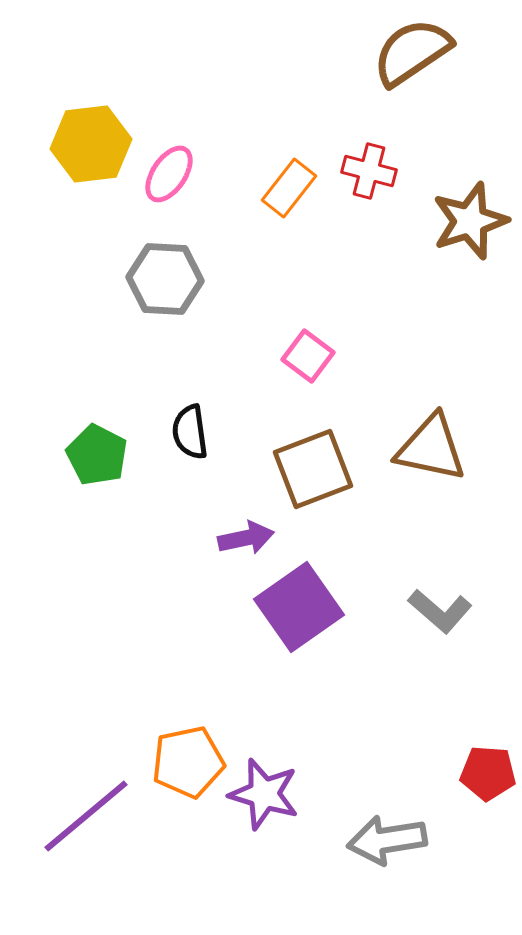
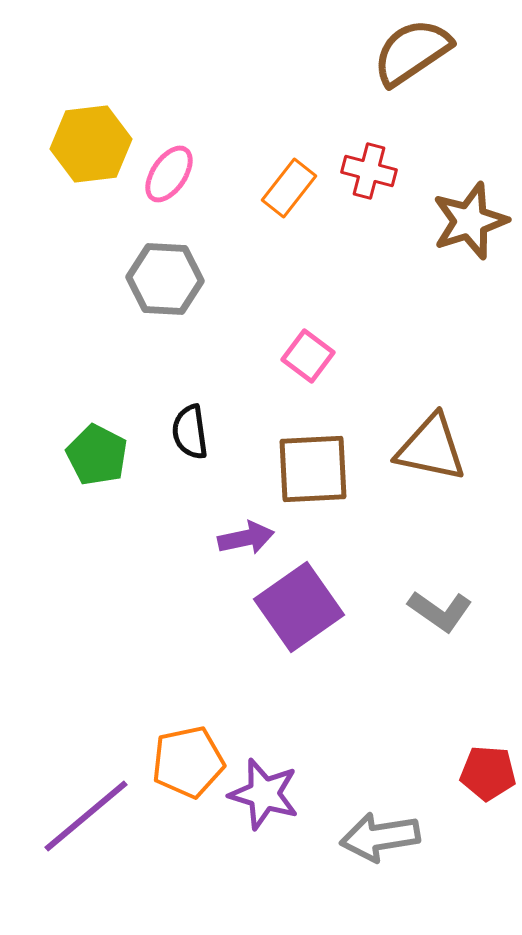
brown square: rotated 18 degrees clockwise
gray L-shape: rotated 6 degrees counterclockwise
gray arrow: moved 7 px left, 3 px up
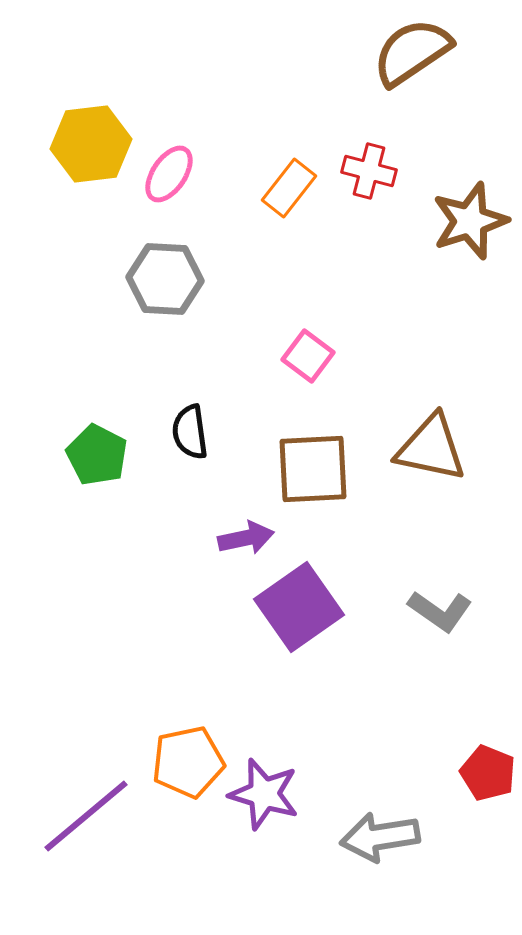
red pentagon: rotated 18 degrees clockwise
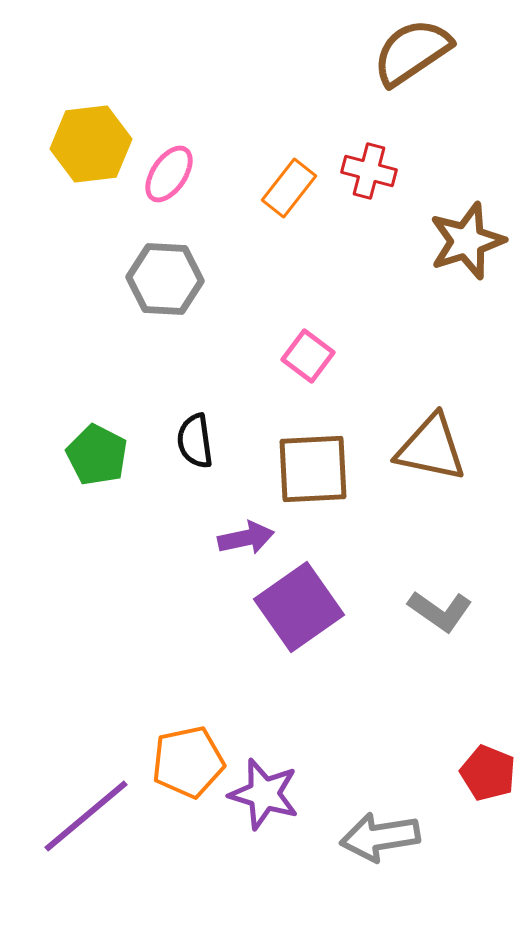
brown star: moved 3 px left, 20 px down
black semicircle: moved 5 px right, 9 px down
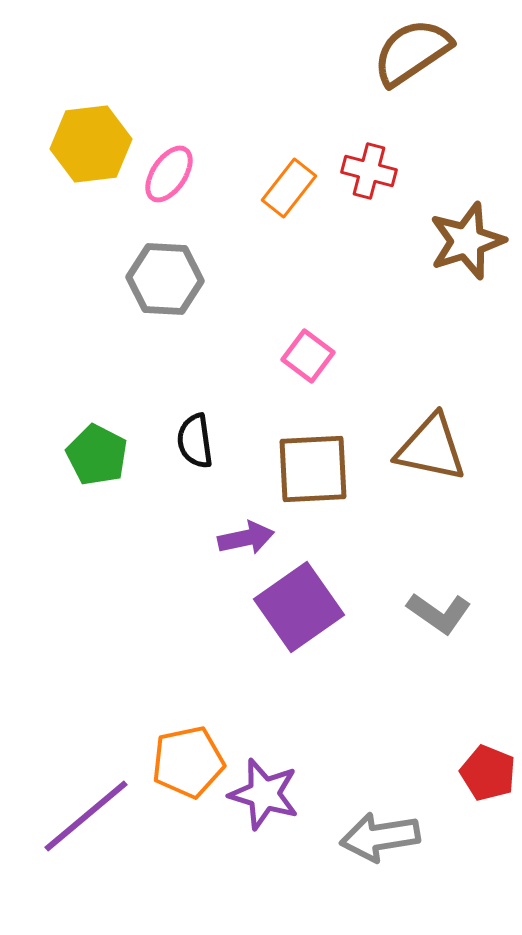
gray L-shape: moved 1 px left, 2 px down
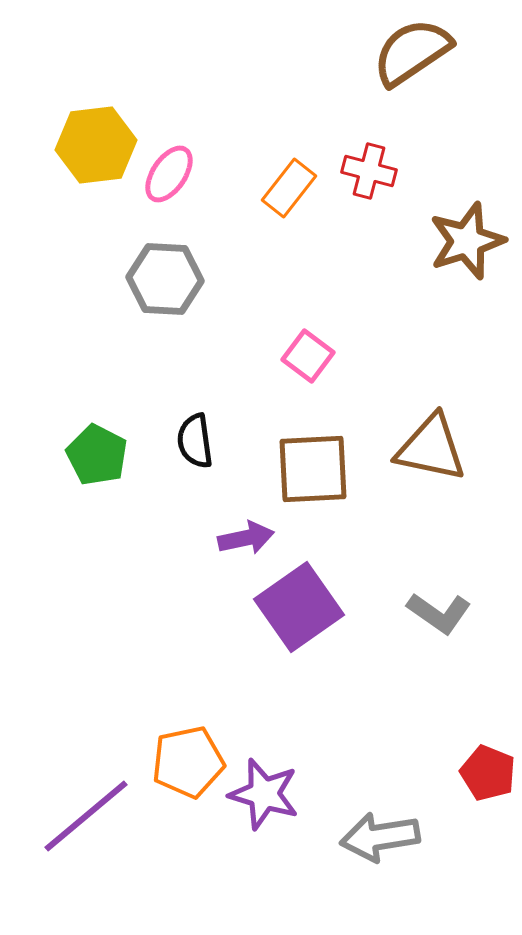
yellow hexagon: moved 5 px right, 1 px down
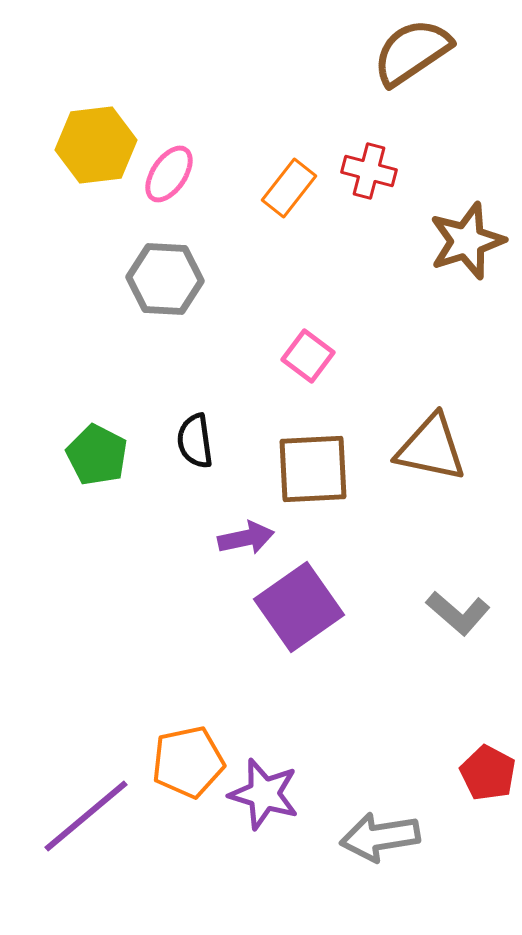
gray L-shape: moved 19 px right; rotated 6 degrees clockwise
red pentagon: rotated 6 degrees clockwise
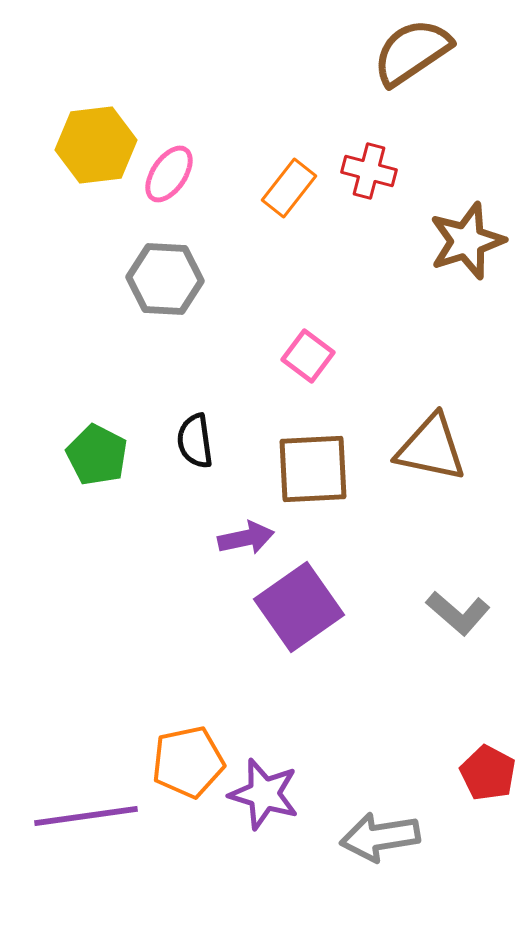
purple line: rotated 32 degrees clockwise
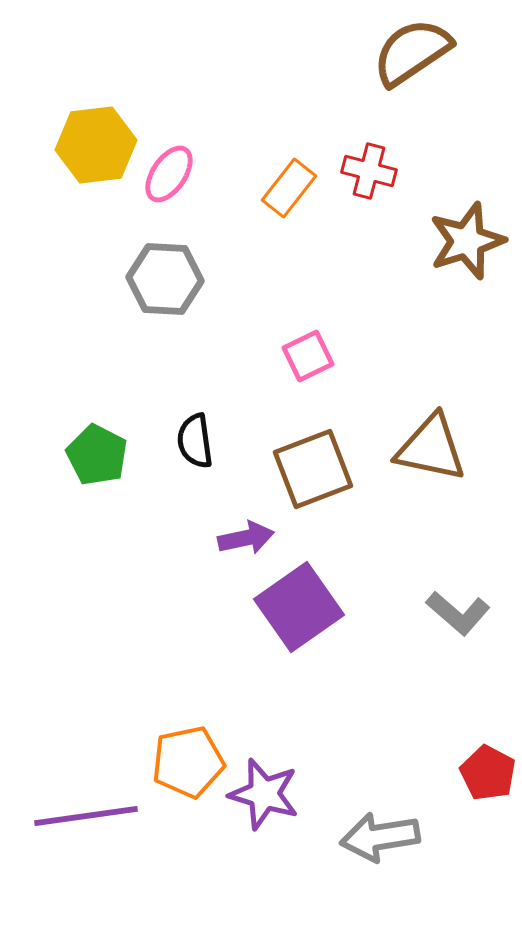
pink square: rotated 27 degrees clockwise
brown square: rotated 18 degrees counterclockwise
